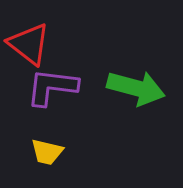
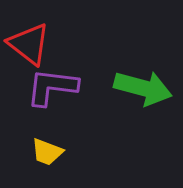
green arrow: moved 7 px right
yellow trapezoid: rotated 8 degrees clockwise
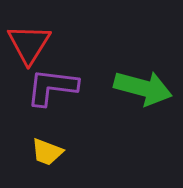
red triangle: rotated 24 degrees clockwise
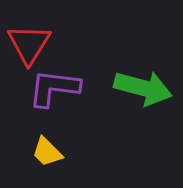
purple L-shape: moved 2 px right, 1 px down
yellow trapezoid: rotated 24 degrees clockwise
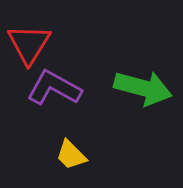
purple L-shape: rotated 22 degrees clockwise
yellow trapezoid: moved 24 px right, 3 px down
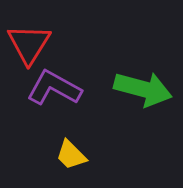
green arrow: moved 1 px down
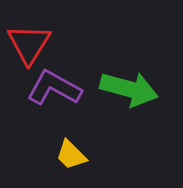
green arrow: moved 14 px left
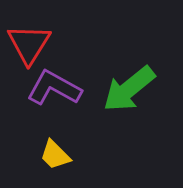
green arrow: rotated 126 degrees clockwise
yellow trapezoid: moved 16 px left
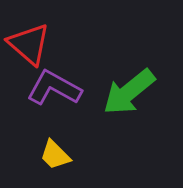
red triangle: rotated 21 degrees counterclockwise
green arrow: moved 3 px down
